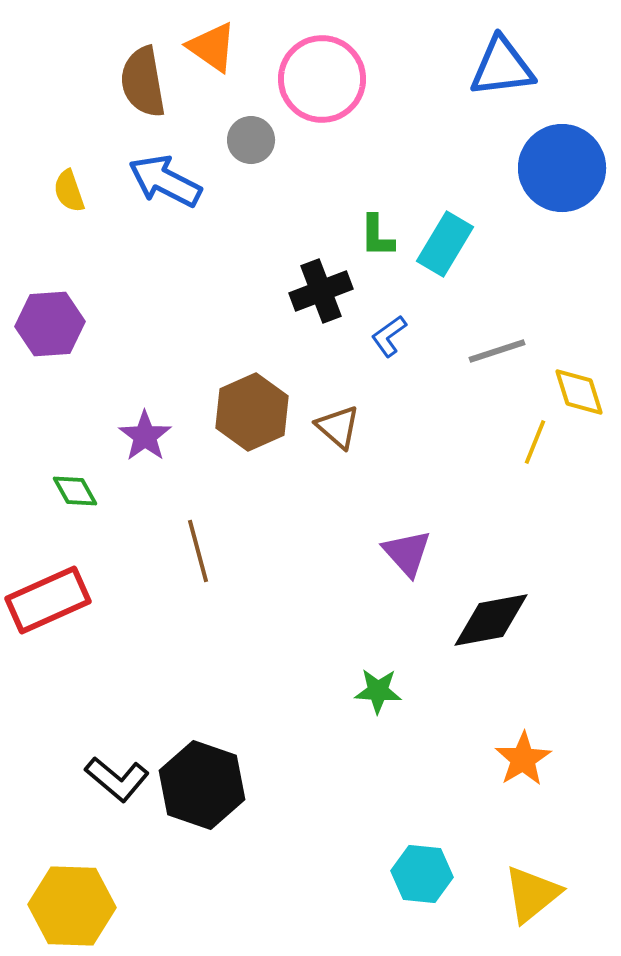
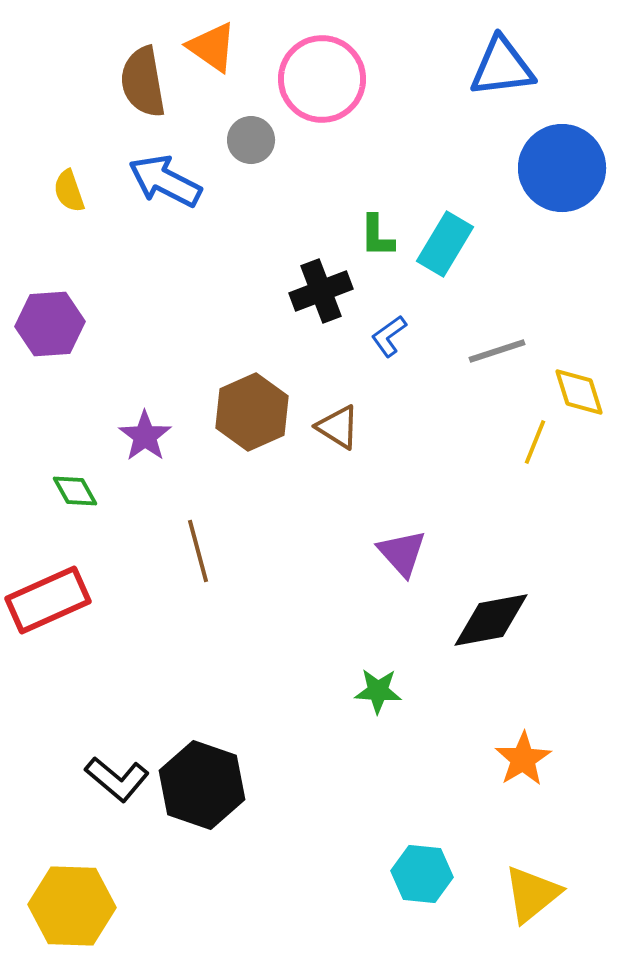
brown triangle: rotated 9 degrees counterclockwise
purple triangle: moved 5 px left
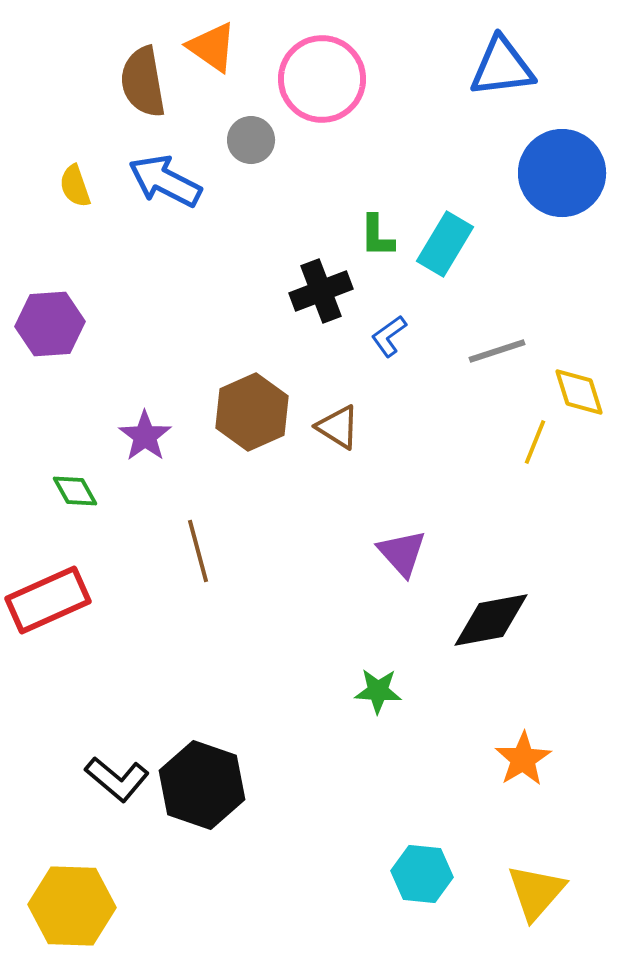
blue circle: moved 5 px down
yellow semicircle: moved 6 px right, 5 px up
yellow triangle: moved 4 px right, 2 px up; rotated 10 degrees counterclockwise
